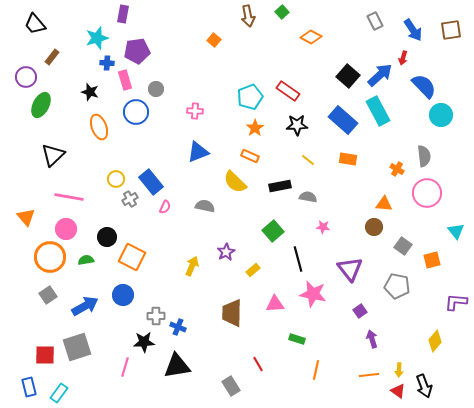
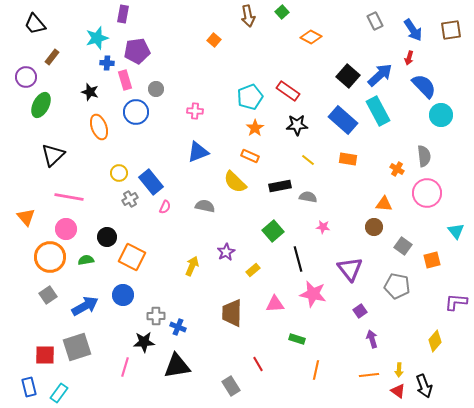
red arrow at (403, 58): moved 6 px right
yellow circle at (116, 179): moved 3 px right, 6 px up
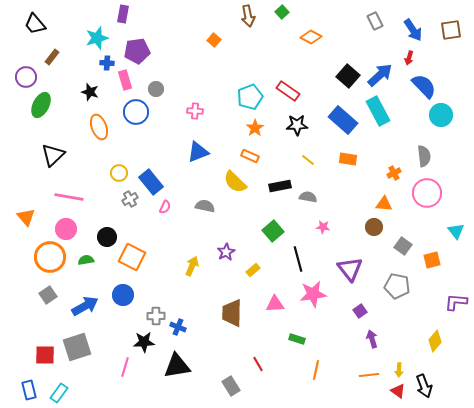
orange cross at (397, 169): moved 3 px left, 4 px down; rotated 32 degrees clockwise
pink star at (313, 294): rotated 20 degrees counterclockwise
blue rectangle at (29, 387): moved 3 px down
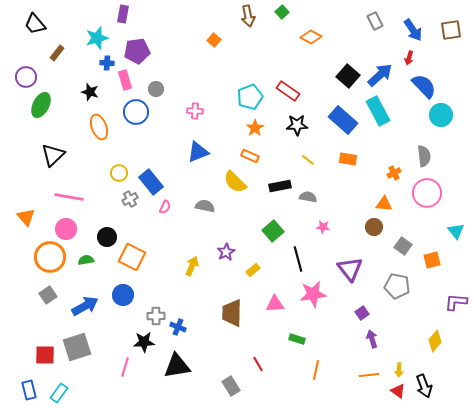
brown rectangle at (52, 57): moved 5 px right, 4 px up
purple square at (360, 311): moved 2 px right, 2 px down
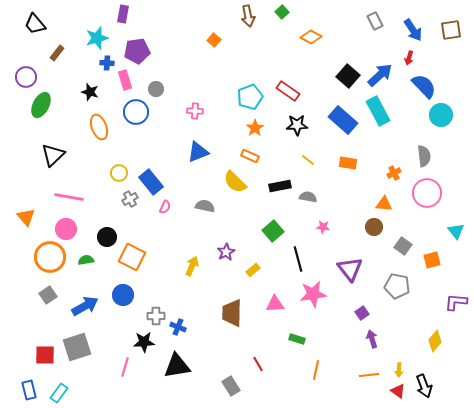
orange rectangle at (348, 159): moved 4 px down
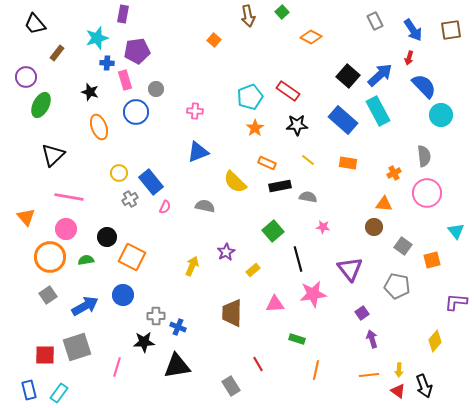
orange rectangle at (250, 156): moved 17 px right, 7 px down
pink line at (125, 367): moved 8 px left
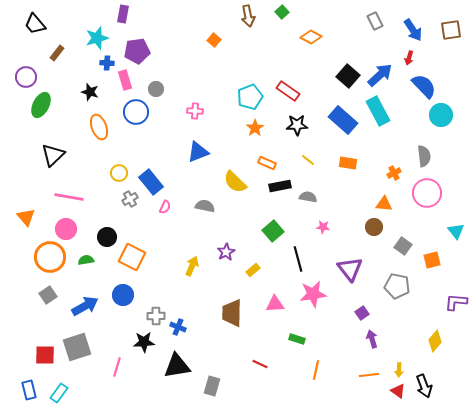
red line at (258, 364): moved 2 px right; rotated 35 degrees counterclockwise
gray rectangle at (231, 386): moved 19 px left; rotated 48 degrees clockwise
